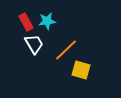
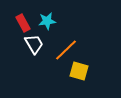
red rectangle: moved 3 px left, 1 px down
yellow square: moved 2 px left, 1 px down
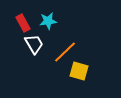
cyan star: moved 1 px right
orange line: moved 1 px left, 2 px down
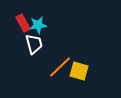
cyan star: moved 10 px left, 4 px down
white trapezoid: rotated 15 degrees clockwise
orange line: moved 5 px left, 15 px down
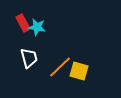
cyan star: moved 1 px left, 2 px down; rotated 18 degrees clockwise
white trapezoid: moved 5 px left, 14 px down
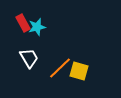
cyan star: rotated 24 degrees counterclockwise
white trapezoid: rotated 15 degrees counterclockwise
orange line: moved 1 px down
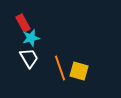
cyan star: moved 6 px left, 11 px down
orange line: rotated 65 degrees counterclockwise
